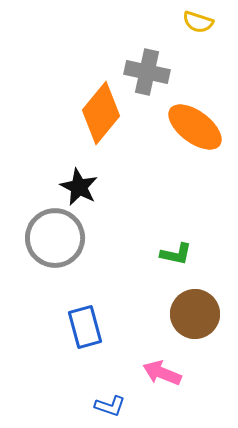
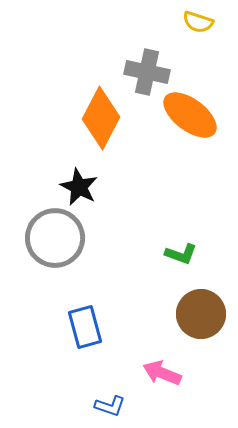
orange diamond: moved 5 px down; rotated 12 degrees counterclockwise
orange ellipse: moved 5 px left, 12 px up
green L-shape: moved 5 px right; rotated 8 degrees clockwise
brown circle: moved 6 px right
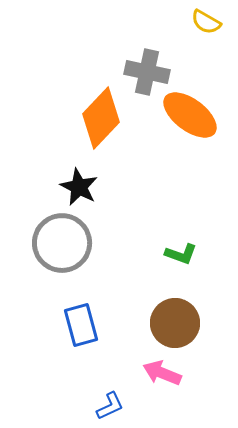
yellow semicircle: moved 8 px right; rotated 12 degrees clockwise
orange diamond: rotated 16 degrees clockwise
gray circle: moved 7 px right, 5 px down
brown circle: moved 26 px left, 9 px down
blue rectangle: moved 4 px left, 2 px up
blue L-shape: rotated 44 degrees counterclockwise
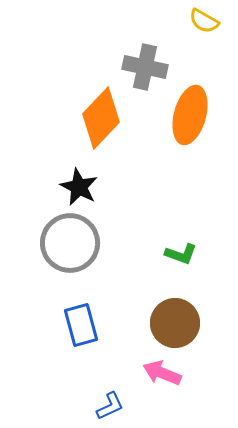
yellow semicircle: moved 2 px left, 1 px up
gray cross: moved 2 px left, 5 px up
orange ellipse: rotated 68 degrees clockwise
gray circle: moved 8 px right
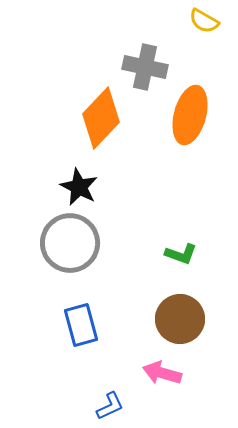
brown circle: moved 5 px right, 4 px up
pink arrow: rotated 6 degrees counterclockwise
